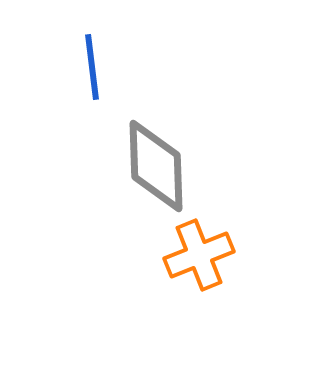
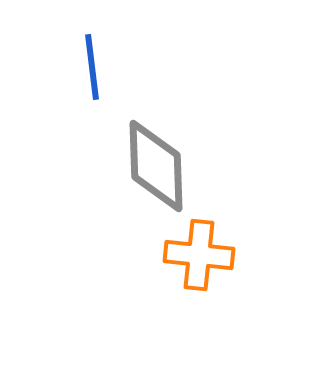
orange cross: rotated 28 degrees clockwise
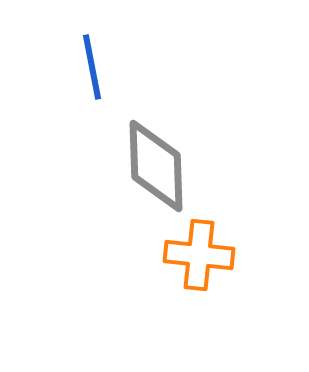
blue line: rotated 4 degrees counterclockwise
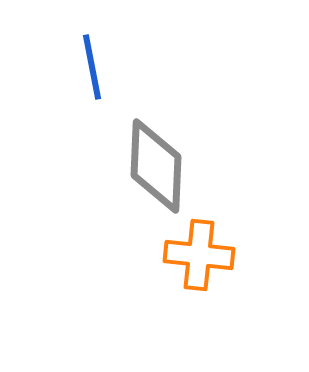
gray diamond: rotated 4 degrees clockwise
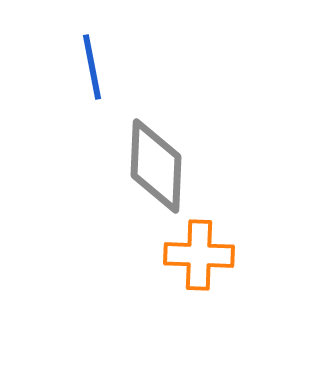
orange cross: rotated 4 degrees counterclockwise
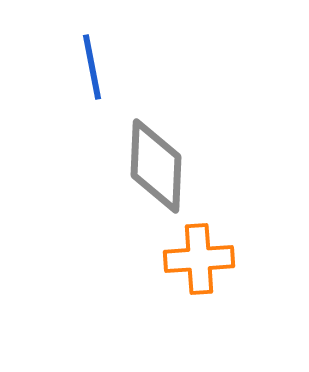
orange cross: moved 4 px down; rotated 6 degrees counterclockwise
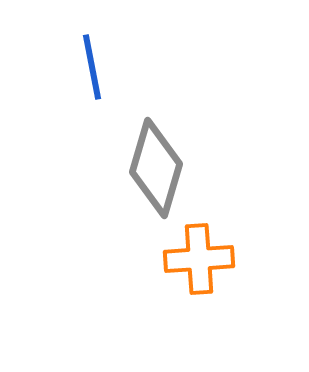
gray diamond: moved 2 px down; rotated 14 degrees clockwise
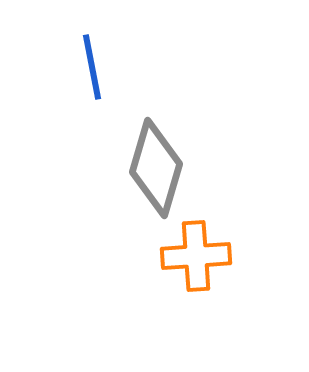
orange cross: moved 3 px left, 3 px up
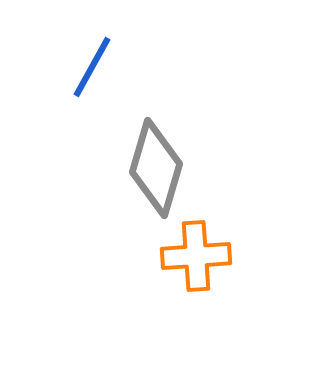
blue line: rotated 40 degrees clockwise
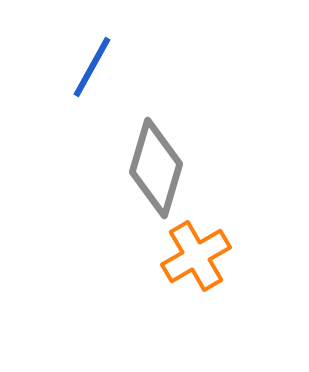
orange cross: rotated 26 degrees counterclockwise
